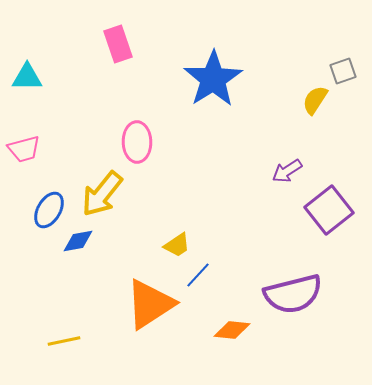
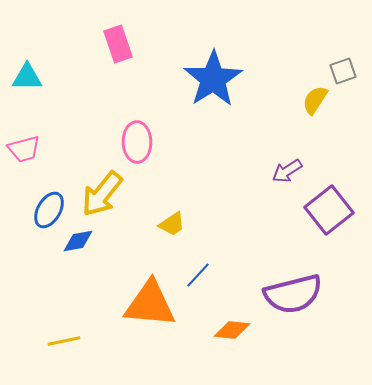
yellow trapezoid: moved 5 px left, 21 px up
orange triangle: rotated 38 degrees clockwise
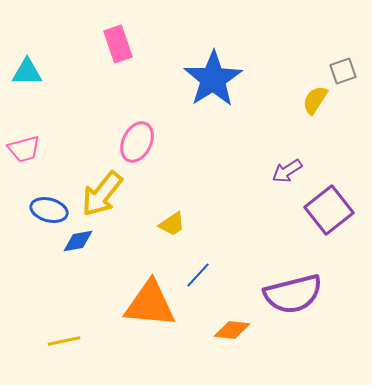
cyan triangle: moved 5 px up
pink ellipse: rotated 27 degrees clockwise
blue ellipse: rotated 75 degrees clockwise
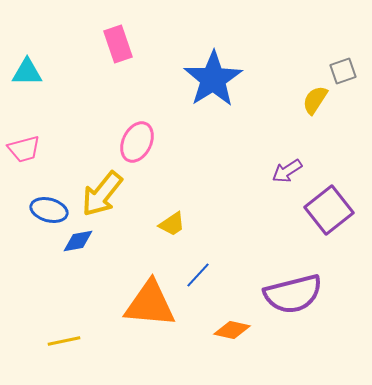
orange diamond: rotated 6 degrees clockwise
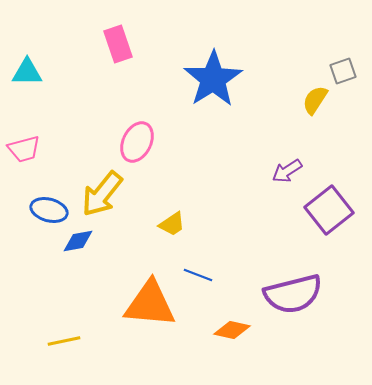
blue line: rotated 68 degrees clockwise
